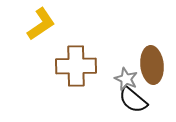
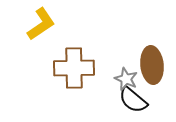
brown cross: moved 2 px left, 2 px down
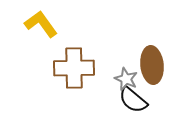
yellow L-shape: rotated 92 degrees counterclockwise
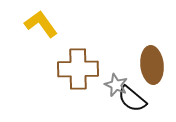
brown cross: moved 4 px right, 1 px down
gray star: moved 10 px left, 6 px down
black semicircle: moved 1 px left, 1 px up
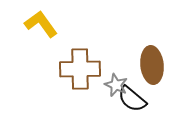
brown cross: moved 2 px right
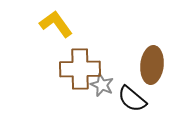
yellow L-shape: moved 15 px right
brown ellipse: rotated 12 degrees clockwise
gray star: moved 14 px left
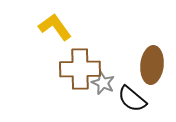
yellow L-shape: moved 1 px left, 3 px down
gray star: moved 1 px right, 2 px up
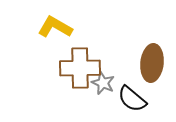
yellow L-shape: rotated 24 degrees counterclockwise
brown ellipse: moved 2 px up
brown cross: moved 1 px up
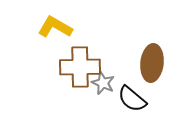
brown cross: moved 1 px up
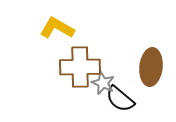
yellow L-shape: moved 2 px right, 1 px down
brown ellipse: moved 1 px left, 4 px down
black semicircle: moved 12 px left
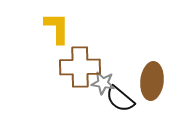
yellow L-shape: rotated 60 degrees clockwise
brown ellipse: moved 1 px right, 14 px down
gray star: rotated 15 degrees counterclockwise
